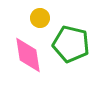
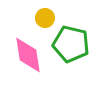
yellow circle: moved 5 px right
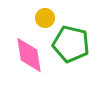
pink diamond: moved 1 px right
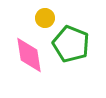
green pentagon: rotated 9 degrees clockwise
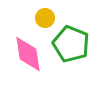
pink diamond: moved 1 px left, 1 px up
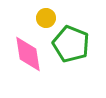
yellow circle: moved 1 px right
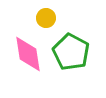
green pentagon: moved 8 px down; rotated 6 degrees clockwise
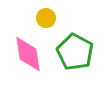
green pentagon: moved 4 px right
